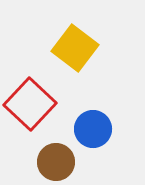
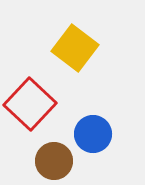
blue circle: moved 5 px down
brown circle: moved 2 px left, 1 px up
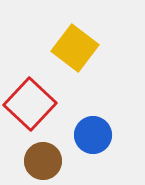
blue circle: moved 1 px down
brown circle: moved 11 px left
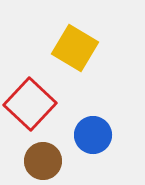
yellow square: rotated 6 degrees counterclockwise
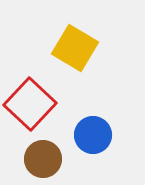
brown circle: moved 2 px up
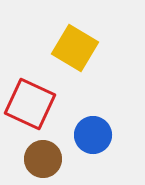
red square: rotated 18 degrees counterclockwise
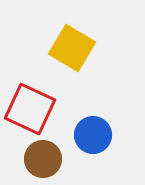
yellow square: moved 3 px left
red square: moved 5 px down
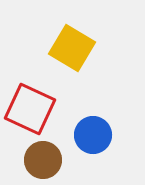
brown circle: moved 1 px down
